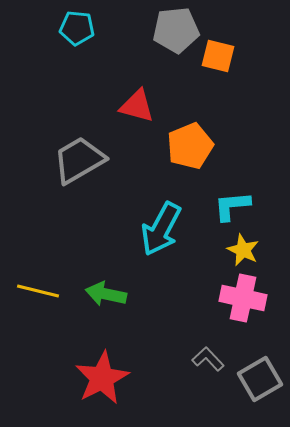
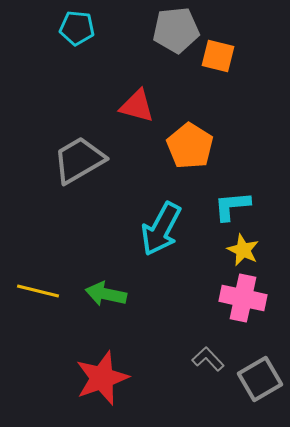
orange pentagon: rotated 18 degrees counterclockwise
red star: rotated 8 degrees clockwise
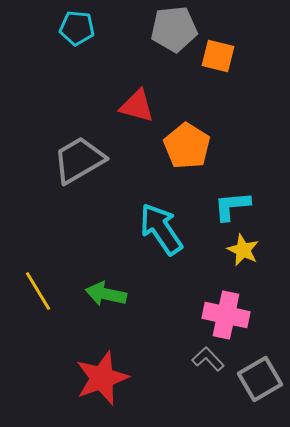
gray pentagon: moved 2 px left, 1 px up
orange pentagon: moved 3 px left
cyan arrow: rotated 118 degrees clockwise
yellow line: rotated 45 degrees clockwise
pink cross: moved 17 px left, 17 px down
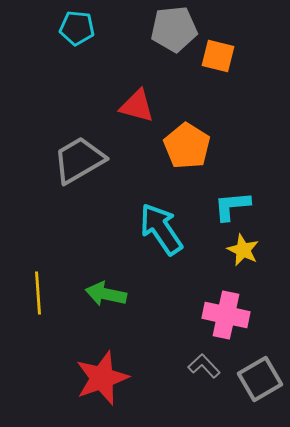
yellow line: moved 2 px down; rotated 27 degrees clockwise
gray L-shape: moved 4 px left, 7 px down
